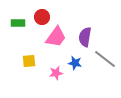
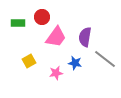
yellow square: rotated 24 degrees counterclockwise
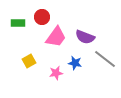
purple semicircle: rotated 78 degrees counterclockwise
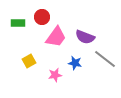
pink star: moved 1 px left, 2 px down
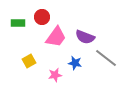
gray line: moved 1 px right, 1 px up
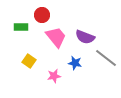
red circle: moved 2 px up
green rectangle: moved 3 px right, 4 px down
pink trapezoid: rotated 75 degrees counterclockwise
yellow square: rotated 24 degrees counterclockwise
pink star: moved 1 px left, 1 px down
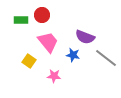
green rectangle: moved 7 px up
pink trapezoid: moved 8 px left, 5 px down
blue star: moved 2 px left, 8 px up
pink star: rotated 16 degrees clockwise
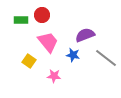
purple semicircle: moved 2 px up; rotated 138 degrees clockwise
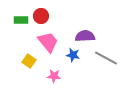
red circle: moved 1 px left, 1 px down
purple semicircle: moved 1 px down; rotated 18 degrees clockwise
gray line: rotated 10 degrees counterclockwise
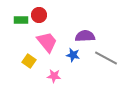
red circle: moved 2 px left, 1 px up
pink trapezoid: moved 1 px left
